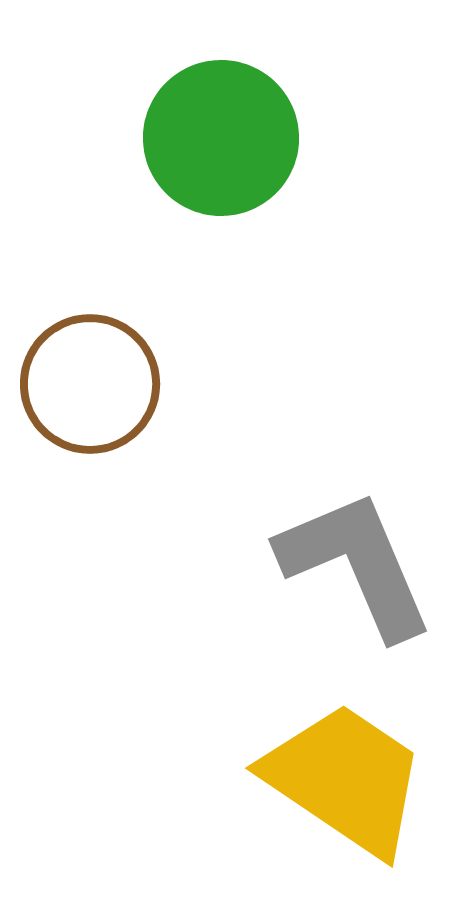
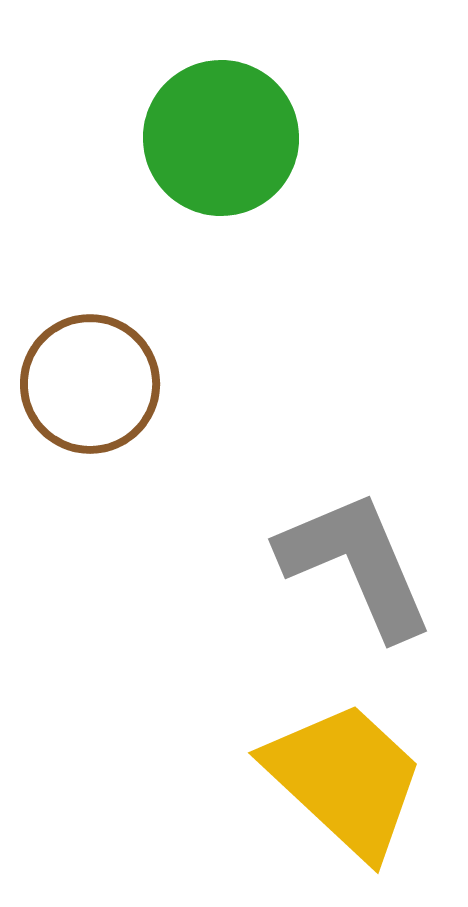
yellow trapezoid: rotated 9 degrees clockwise
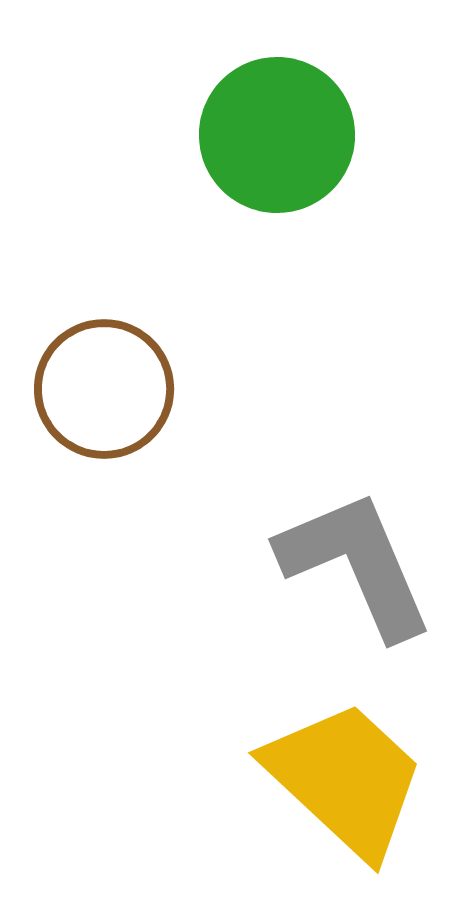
green circle: moved 56 px right, 3 px up
brown circle: moved 14 px right, 5 px down
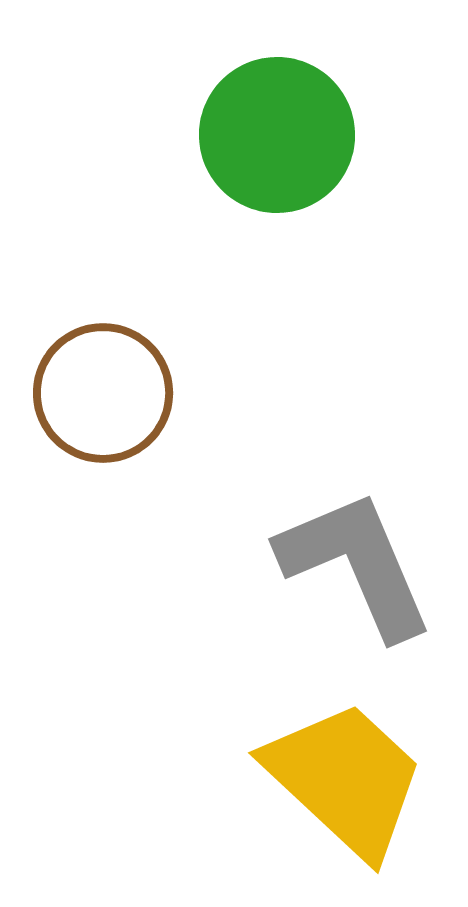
brown circle: moved 1 px left, 4 px down
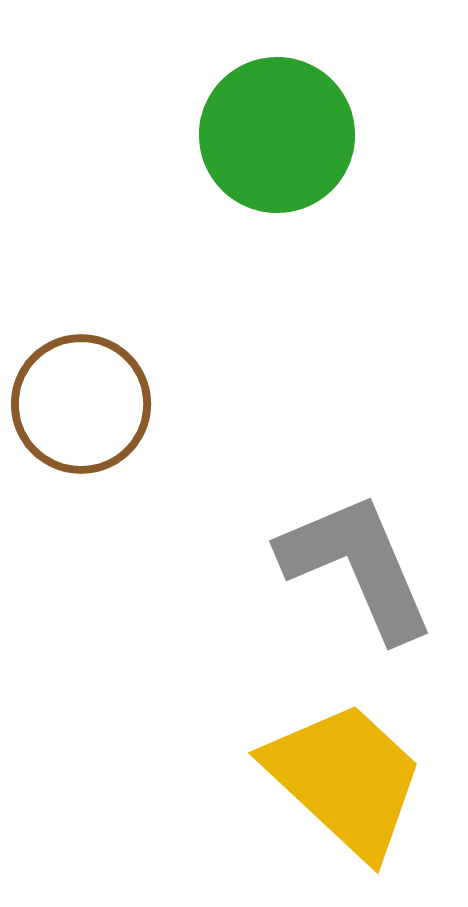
brown circle: moved 22 px left, 11 px down
gray L-shape: moved 1 px right, 2 px down
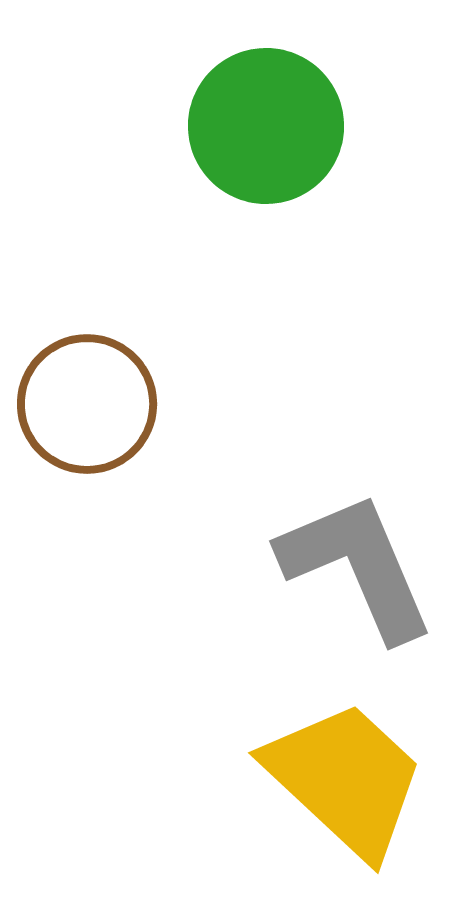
green circle: moved 11 px left, 9 px up
brown circle: moved 6 px right
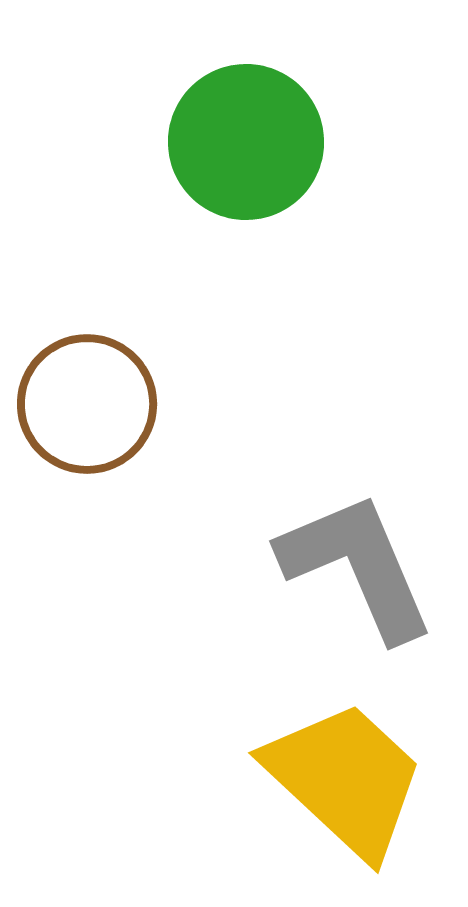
green circle: moved 20 px left, 16 px down
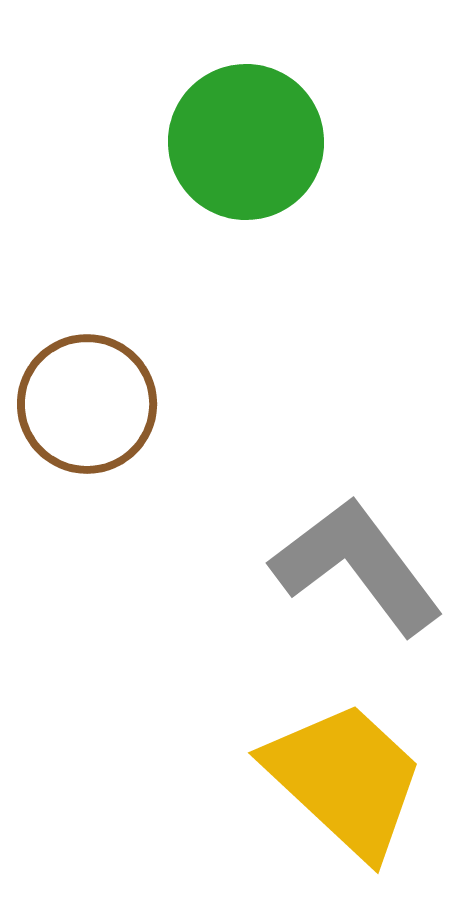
gray L-shape: rotated 14 degrees counterclockwise
